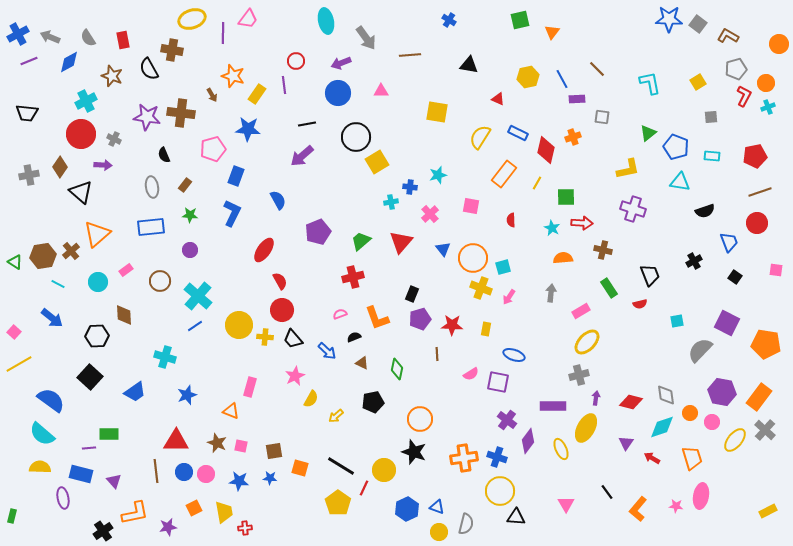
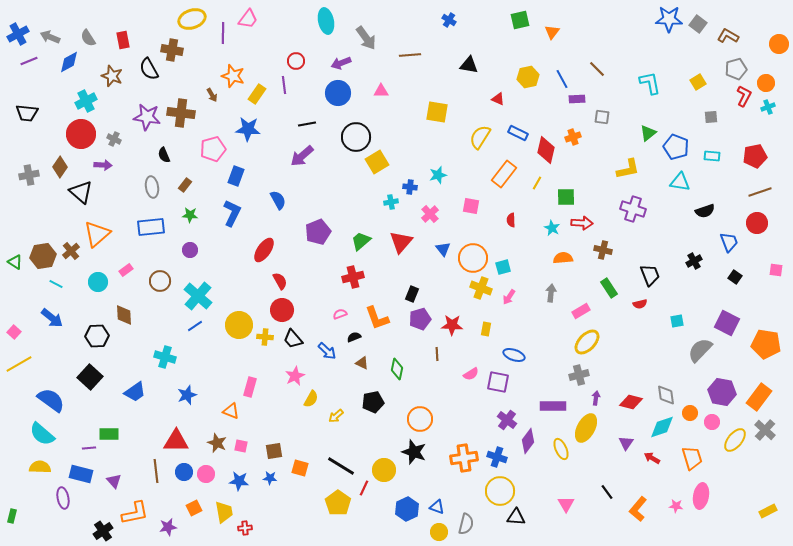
cyan line at (58, 284): moved 2 px left
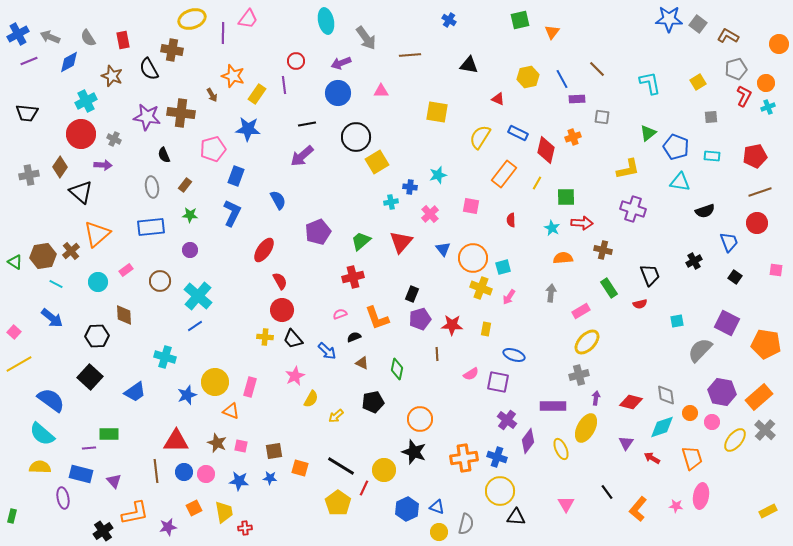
yellow circle at (239, 325): moved 24 px left, 57 px down
orange rectangle at (759, 397): rotated 12 degrees clockwise
